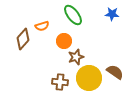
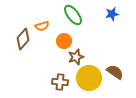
blue star: rotated 16 degrees counterclockwise
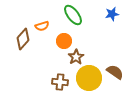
brown star: rotated 14 degrees counterclockwise
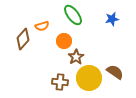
blue star: moved 5 px down
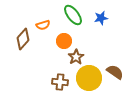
blue star: moved 11 px left, 1 px up
orange semicircle: moved 1 px right, 1 px up
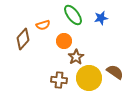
brown cross: moved 1 px left, 2 px up
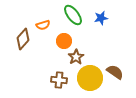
yellow circle: moved 1 px right
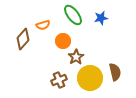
orange circle: moved 1 px left
brown semicircle: rotated 42 degrees clockwise
brown cross: rotated 28 degrees counterclockwise
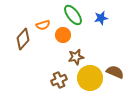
orange circle: moved 6 px up
brown star: rotated 21 degrees clockwise
brown semicircle: rotated 54 degrees counterclockwise
